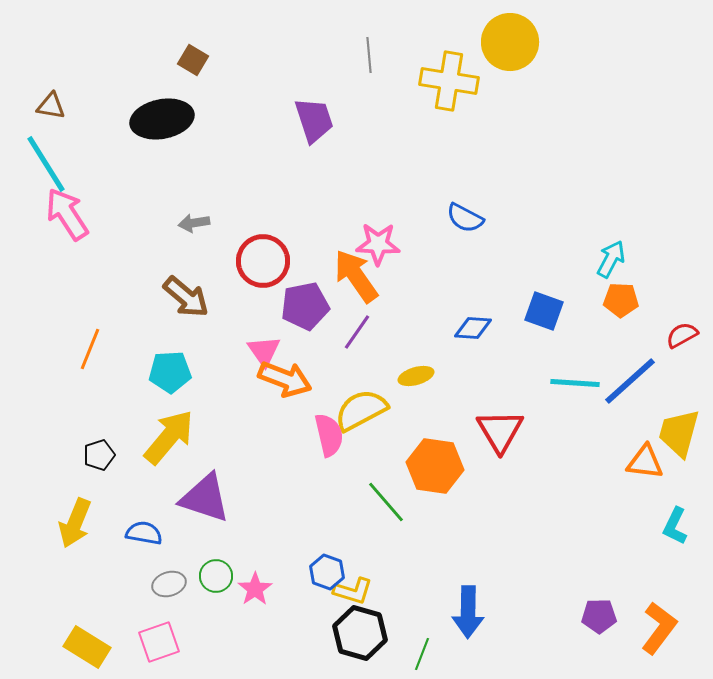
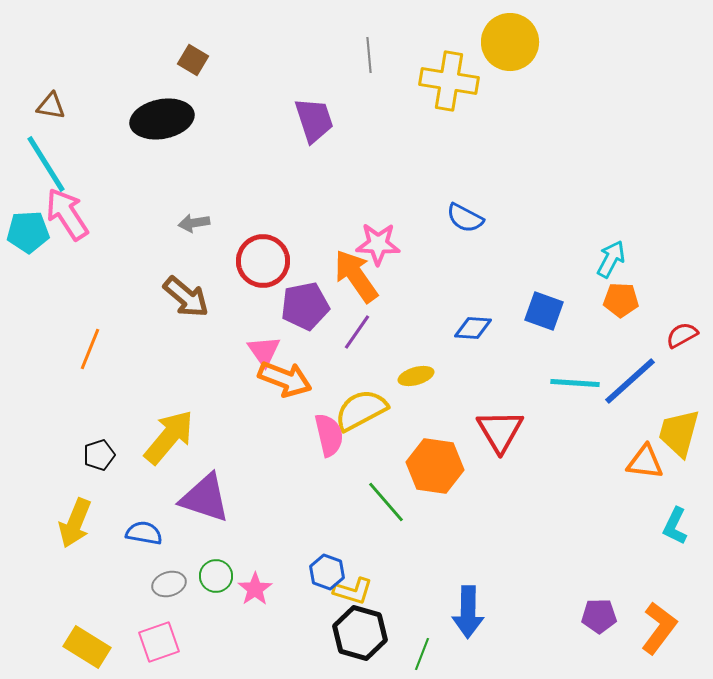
cyan pentagon at (170, 372): moved 142 px left, 140 px up
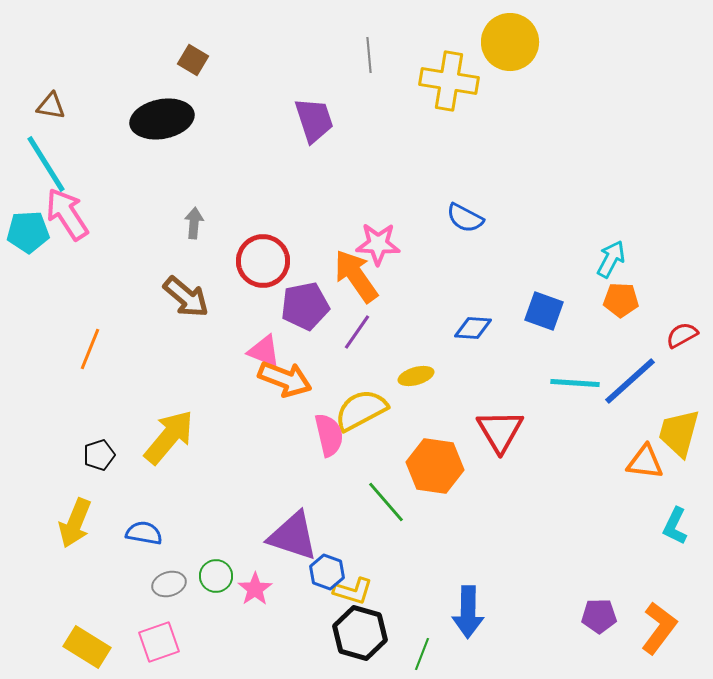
gray arrow at (194, 223): rotated 104 degrees clockwise
pink triangle at (264, 351): rotated 33 degrees counterclockwise
purple triangle at (205, 498): moved 88 px right, 38 px down
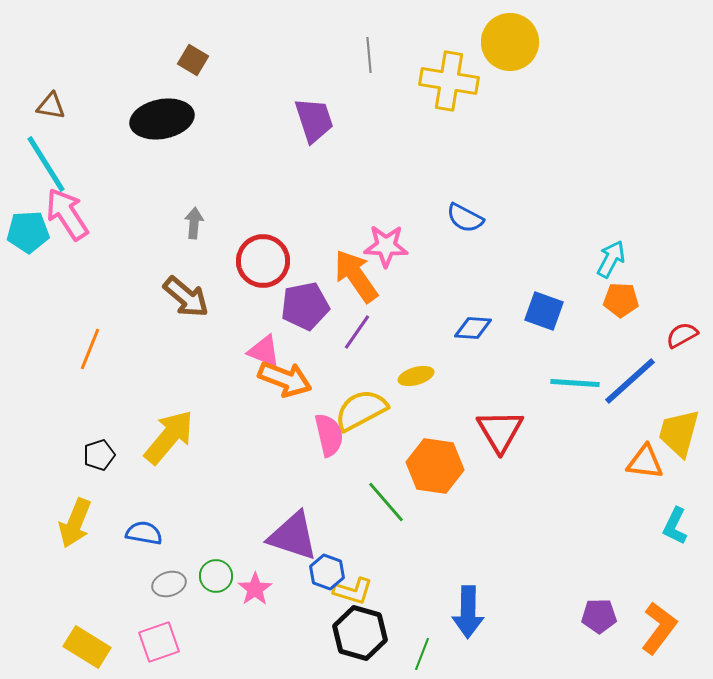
pink star at (378, 244): moved 8 px right, 2 px down
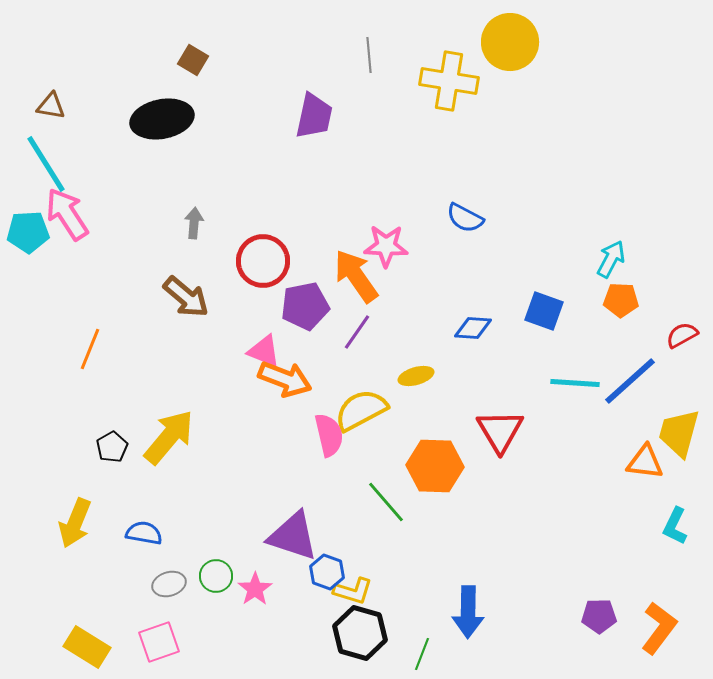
purple trapezoid at (314, 120): moved 4 px up; rotated 30 degrees clockwise
black pentagon at (99, 455): moved 13 px right, 8 px up; rotated 12 degrees counterclockwise
orange hexagon at (435, 466): rotated 6 degrees counterclockwise
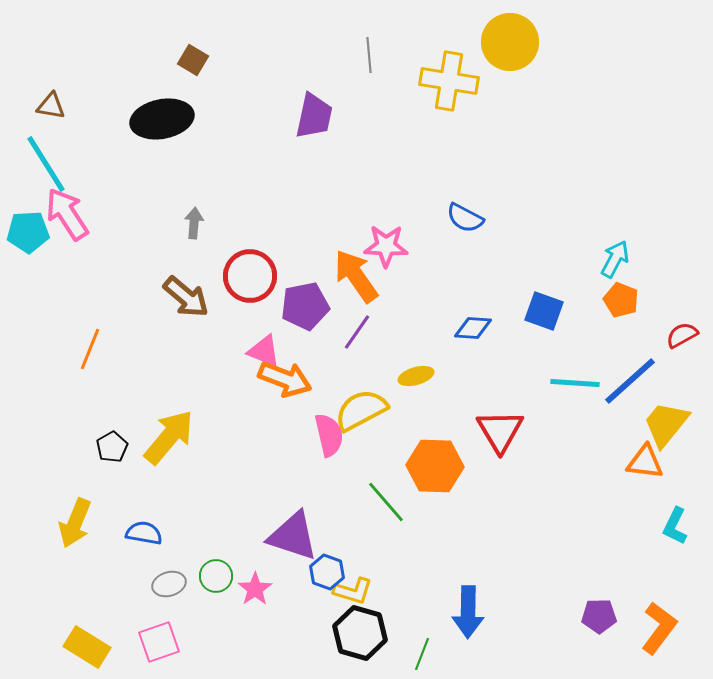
cyan arrow at (611, 259): moved 4 px right
red circle at (263, 261): moved 13 px left, 15 px down
orange pentagon at (621, 300): rotated 20 degrees clockwise
yellow trapezoid at (679, 433): moved 13 px left, 9 px up; rotated 24 degrees clockwise
